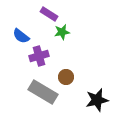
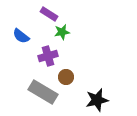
purple cross: moved 9 px right
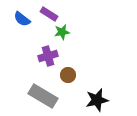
blue semicircle: moved 1 px right, 17 px up
brown circle: moved 2 px right, 2 px up
gray rectangle: moved 4 px down
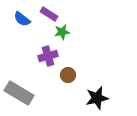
gray rectangle: moved 24 px left, 3 px up
black star: moved 2 px up
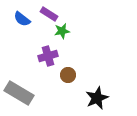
green star: moved 1 px up
black star: rotated 10 degrees counterclockwise
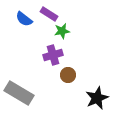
blue semicircle: moved 2 px right
purple cross: moved 5 px right, 1 px up
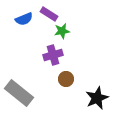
blue semicircle: rotated 60 degrees counterclockwise
brown circle: moved 2 px left, 4 px down
gray rectangle: rotated 8 degrees clockwise
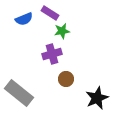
purple rectangle: moved 1 px right, 1 px up
purple cross: moved 1 px left, 1 px up
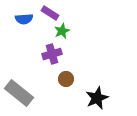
blue semicircle: rotated 18 degrees clockwise
green star: rotated 14 degrees counterclockwise
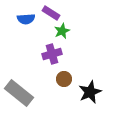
purple rectangle: moved 1 px right
blue semicircle: moved 2 px right
brown circle: moved 2 px left
black star: moved 7 px left, 6 px up
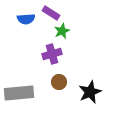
brown circle: moved 5 px left, 3 px down
gray rectangle: rotated 44 degrees counterclockwise
